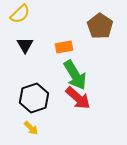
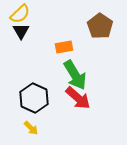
black triangle: moved 4 px left, 14 px up
black hexagon: rotated 16 degrees counterclockwise
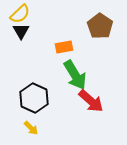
red arrow: moved 13 px right, 3 px down
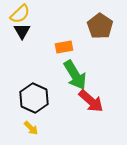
black triangle: moved 1 px right
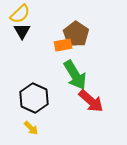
brown pentagon: moved 24 px left, 8 px down
orange rectangle: moved 1 px left, 2 px up
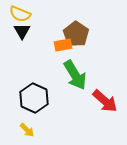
yellow semicircle: rotated 65 degrees clockwise
red arrow: moved 14 px right
yellow arrow: moved 4 px left, 2 px down
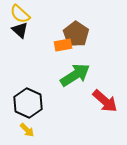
yellow semicircle: rotated 20 degrees clockwise
black triangle: moved 2 px left, 1 px up; rotated 18 degrees counterclockwise
green arrow: rotated 92 degrees counterclockwise
black hexagon: moved 6 px left, 5 px down
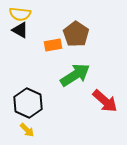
yellow semicircle: rotated 35 degrees counterclockwise
black triangle: rotated 12 degrees counterclockwise
orange rectangle: moved 10 px left
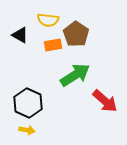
yellow semicircle: moved 28 px right, 6 px down
black triangle: moved 5 px down
yellow arrow: rotated 35 degrees counterclockwise
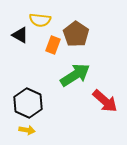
yellow semicircle: moved 8 px left
orange rectangle: rotated 60 degrees counterclockwise
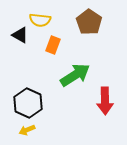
brown pentagon: moved 13 px right, 12 px up
red arrow: rotated 48 degrees clockwise
yellow arrow: rotated 147 degrees clockwise
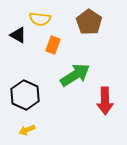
yellow semicircle: moved 1 px up
black triangle: moved 2 px left
black hexagon: moved 3 px left, 8 px up
